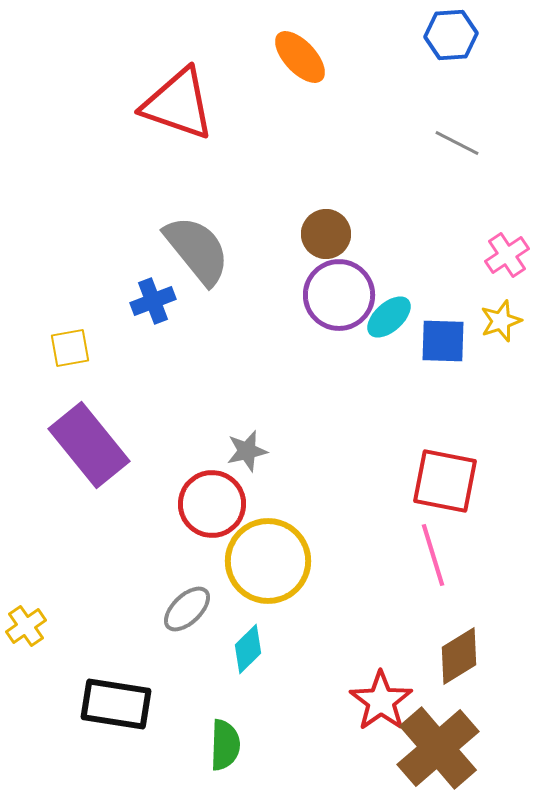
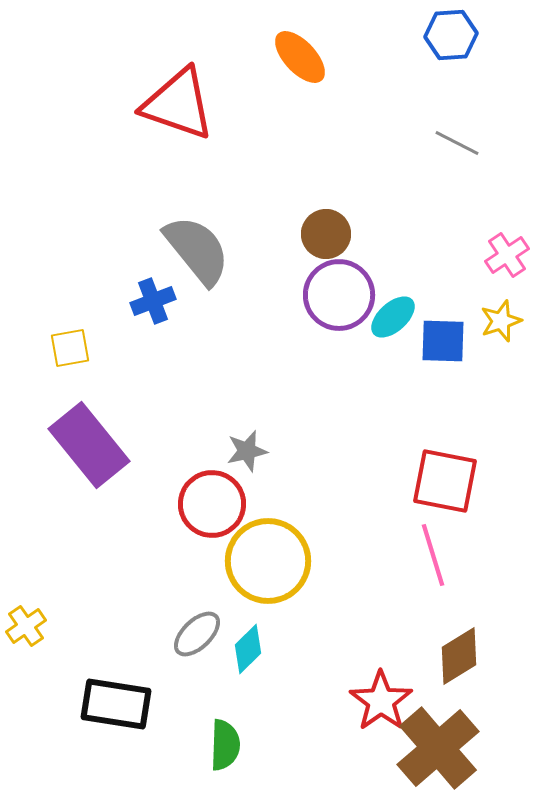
cyan ellipse: moved 4 px right
gray ellipse: moved 10 px right, 25 px down
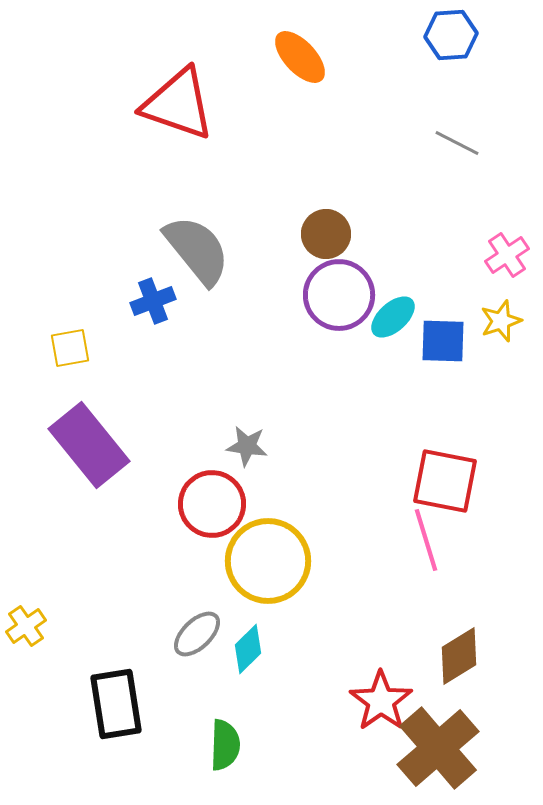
gray star: moved 5 px up; rotated 21 degrees clockwise
pink line: moved 7 px left, 15 px up
black rectangle: rotated 72 degrees clockwise
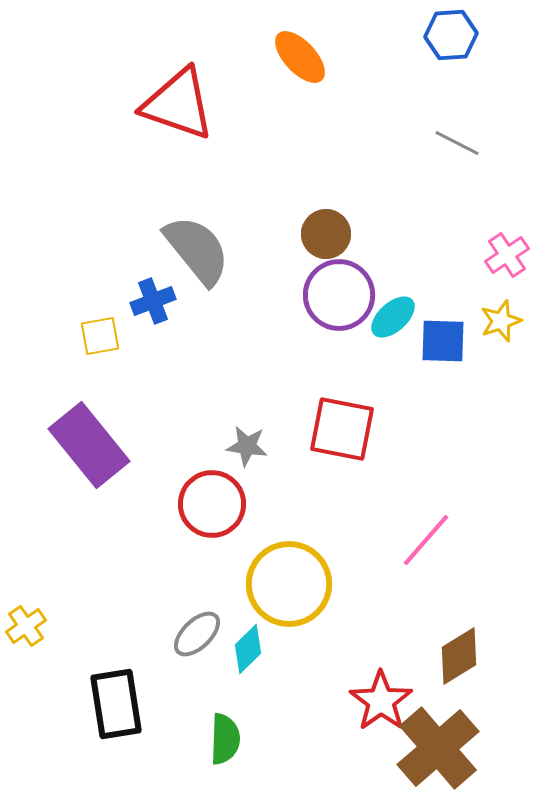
yellow square: moved 30 px right, 12 px up
red square: moved 103 px left, 52 px up
pink line: rotated 58 degrees clockwise
yellow circle: moved 21 px right, 23 px down
green semicircle: moved 6 px up
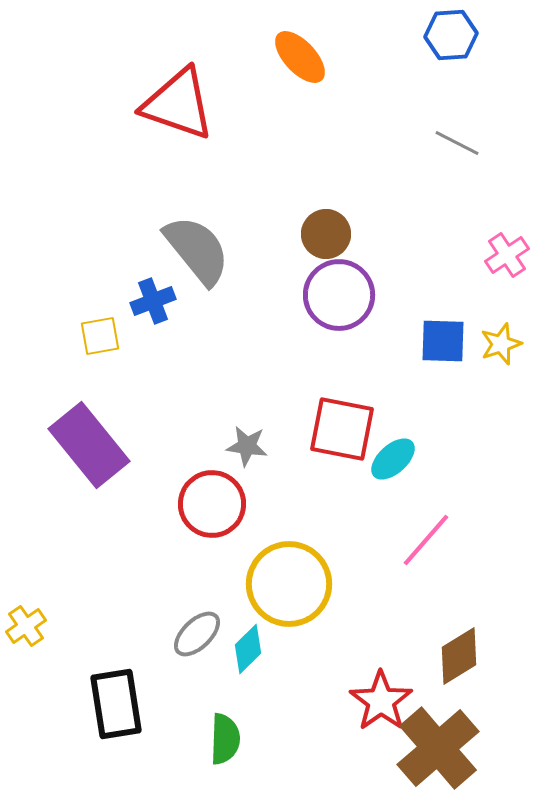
cyan ellipse: moved 142 px down
yellow star: moved 23 px down
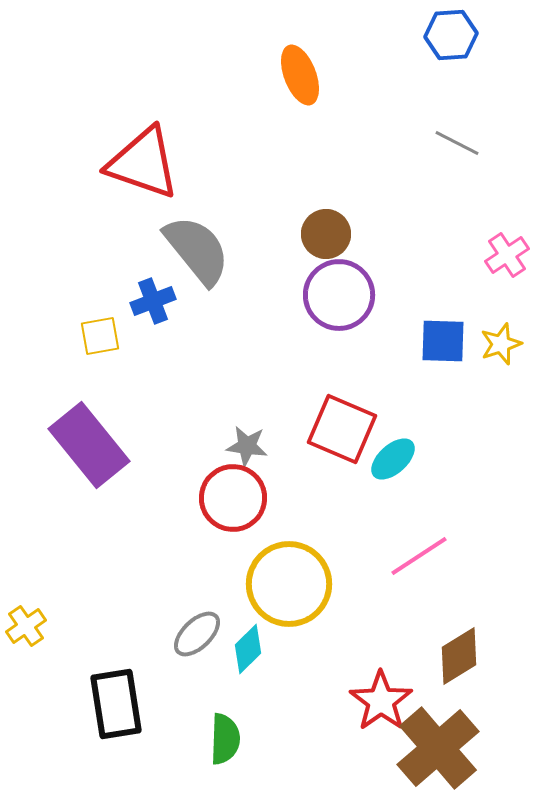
orange ellipse: moved 18 px down; rotated 22 degrees clockwise
red triangle: moved 35 px left, 59 px down
red square: rotated 12 degrees clockwise
red circle: moved 21 px right, 6 px up
pink line: moved 7 px left, 16 px down; rotated 16 degrees clockwise
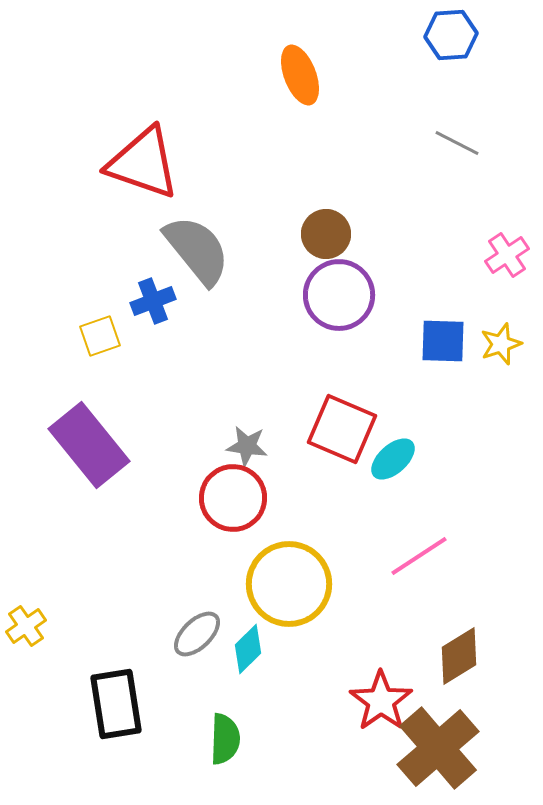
yellow square: rotated 9 degrees counterclockwise
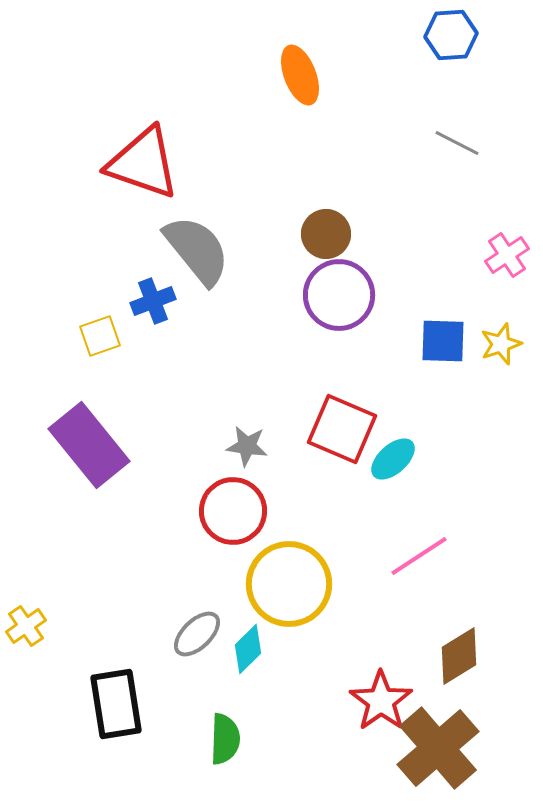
red circle: moved 13 px down
